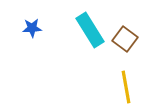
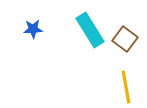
blue star: moved 1 px right, 1 px down
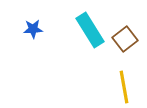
brown square: rotated 15 degrees clockwise
yellow line: moved 2 px left
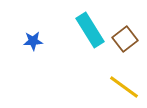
blue star: moved 12 px down
yellow line: rotated 44 degrees counterclockwise
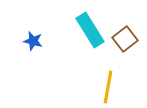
blue star: rotated 18 degrees clockwise
yellow line: moved 16 px left; rotated 64 degrees clockwise
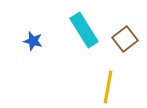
cyan rectangle: moved 6 px left
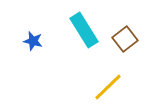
yellow line: rotated 36 degrees clockwise
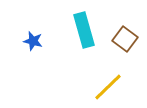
cyan rectangle: rotated 16 degrees clockwise
brown square: rotated 15 degrees counterclockwise
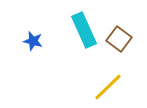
cyan rectangle: rotated 8 degrees counterclockwise
brown square: moved 6 px left
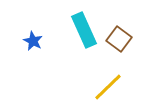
blue star: rotated 12 degrees clockwise
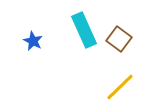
yellow line: moved 12 px right
